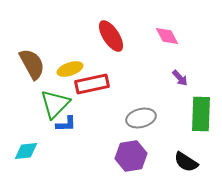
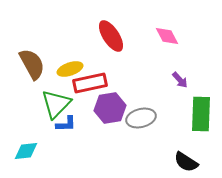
purple arrow: moved 2 px down
red rectangle: moved 2 px left, 1 px up
green triangle: moved 1 px right
purple hexagon: moved 21 px left, 48 px up
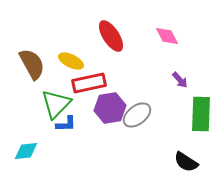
yellow ellipse: moved 1 px right, 8 px up; rotated 45 degrees clockwise
red rectangle: moved 1 px left
gray ellipse: moved 4 px left, 3 px up; rotated 24 degrees counterclockwise
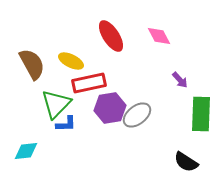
pink diamond: moved 8 px left
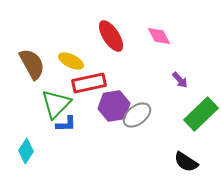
purple hexagon: moved 4 px right, 2 px up
green rectangle: rotated 44 degrees clockwise
cyan diamond: rotated 50 degrees counterclockwise
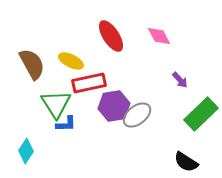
green triangle: rotated 16 degrees counterclockwise
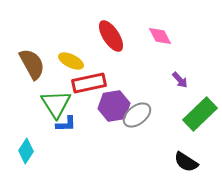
pink diamond: moved 1 px right
green rectangle: moved 1 px left
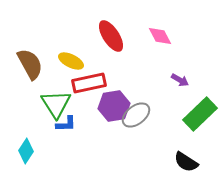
brown semicircle: moved 2 px left
purple arrow: rotated 18 degrees counterclockwise
gray ellipse: moved 1 px left
